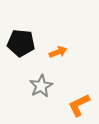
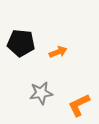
gray star: moved 7 px down; rotated 20 degrees clockwise
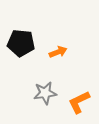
gray star: moved 4 px right
orange L-shape: moved 3 px up
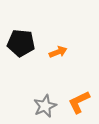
gray star: moved 13 px down; rotated 15 degrees counterclockwise
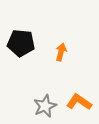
orange arrow: moved 3 px right; rotated 54 degrees counterclockwise
orange L-shape: rotated 60 degrees clockwise
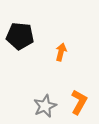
black pentagon: moved 1 px left, 7 px up
orange L-shape: rotated 85 degrees clockwise
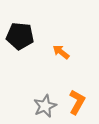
orange arrow: rotated 66 degrees counterclockwise
orange L-shape: moved 2 px left
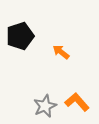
black pentagon: rotated 24 degrees counterclockwise
orange L-shape: rotated 70 degrees counterclockwise
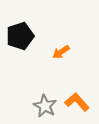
orange arrow: rotated 72 degrees counterclockwise
gray star: rotated 20 degrees counterclockwise
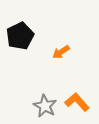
black pentagon: rotated 8 degrees counterclockwise
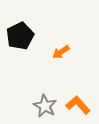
orange L-shape: moved 1 px right, 3 px down
